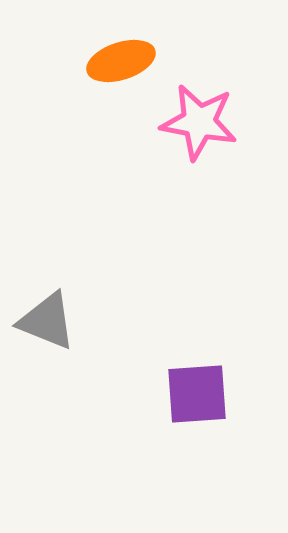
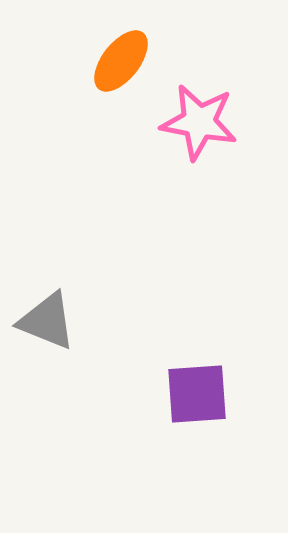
orange ellipse: rotated 34 degrees counterclockwise
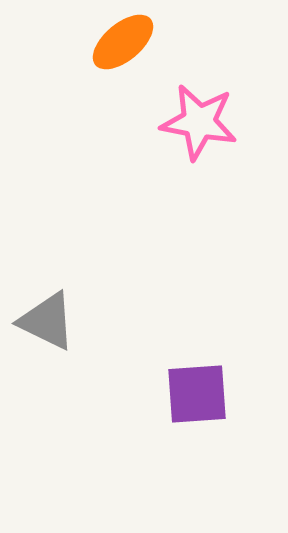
orange ellipse: moved 2 px right, 19 px up; rotated 12 degrees clockwise
gray triangle: rotated 4 degrees clockwise
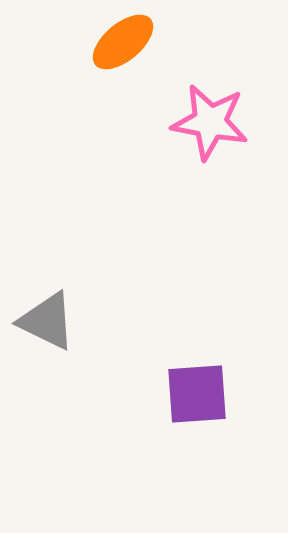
pink star: moved 11 px right
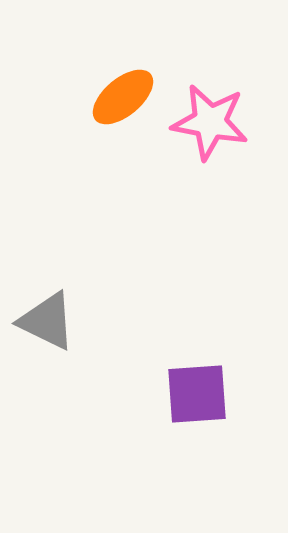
orange ellipse: moved 55 px down
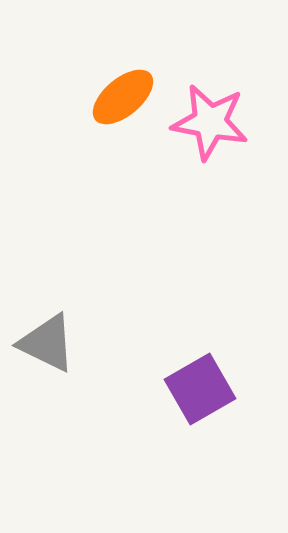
gray triangle: moved 22 px down
purple square: moved 3 px right, 5 px up; rotated 26 degrees counterclockwise
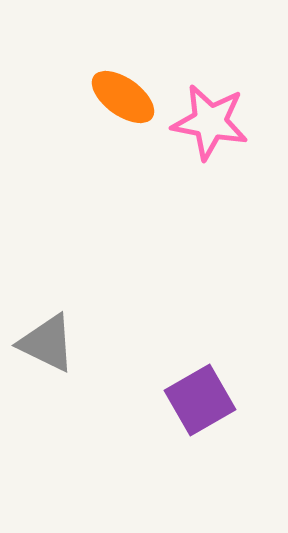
orange ellipse: rotated 76 degrees clockwise
purple square: moved 11 px down
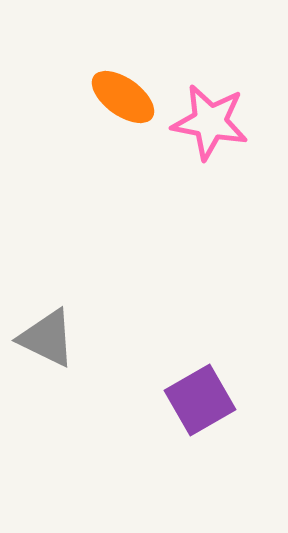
gray triangle: moved 5 px up
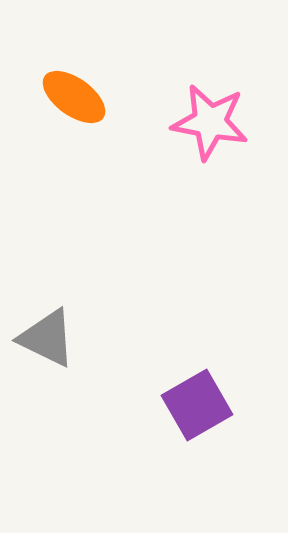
orange ellipse: moved 49 px left
purple square: moved 3 px left, 5 px down
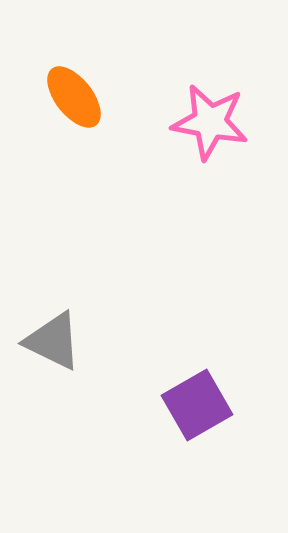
orange ellipse: rotated 16 degrees clockwise
gray triangle: moved 6 px right, 3 px down
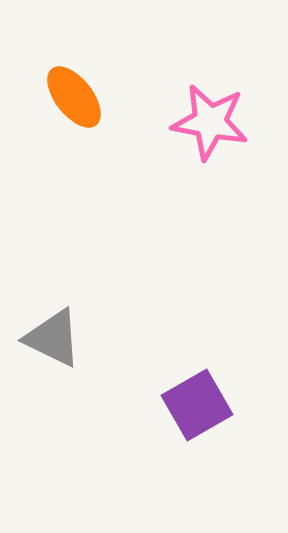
gray triangle: moved 3 px up
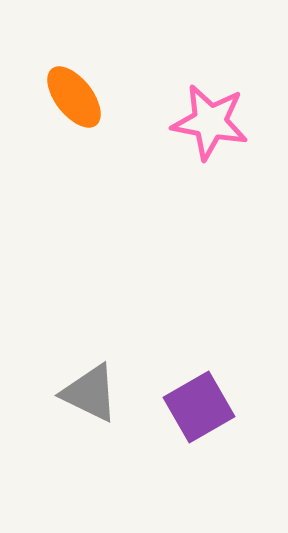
gray triangle: moved 37 px right, 55 px down
purple square: moved 2 px right, 2 px down
